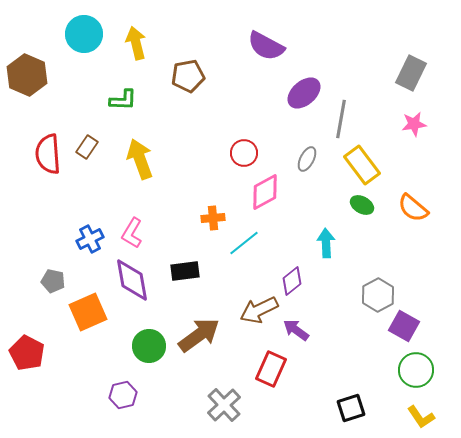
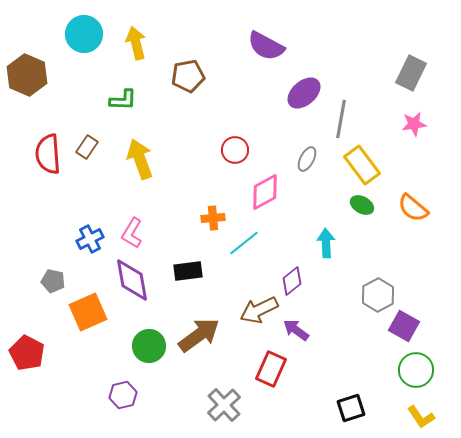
red circle at (244, 153): moved 9 px left, 3 px up
black rectangle at (185, 271): moved 3 px right
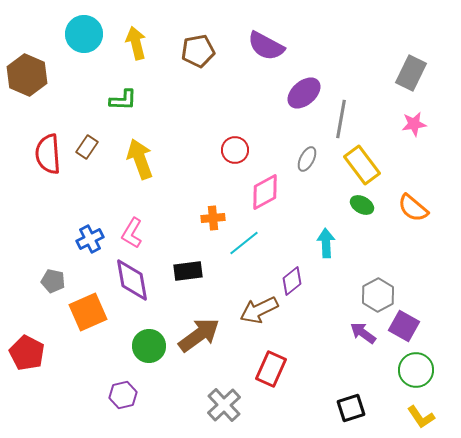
brown pentagon at (188, 76): moved 10 px right, 25 px up
purple arrow at (296, 330): moved 67 px right, 3 px down
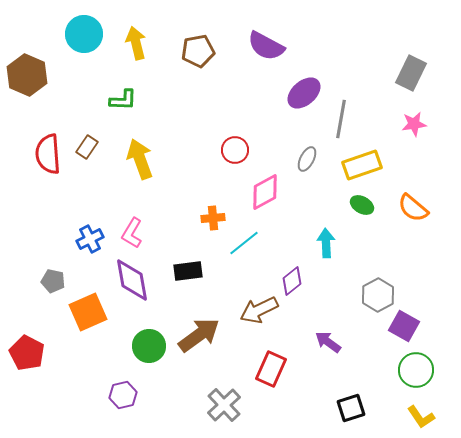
yellow rectangle at (362, 165): rotated 72 degrees counterclockwise
purple arrow at (363, 333): moved 35 px left, 9 px down
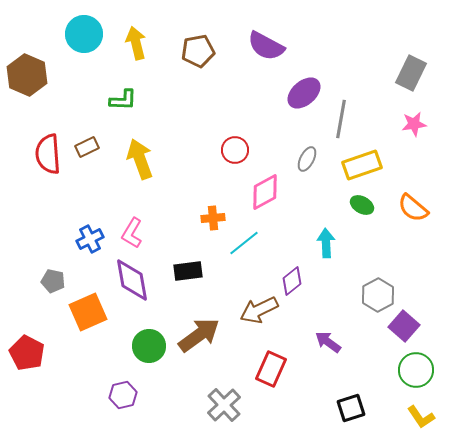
brown rectangle at (87, 147): rotated 30 degrees clockwise
purple square at (404, 326): rotated 12 degrees clockwise
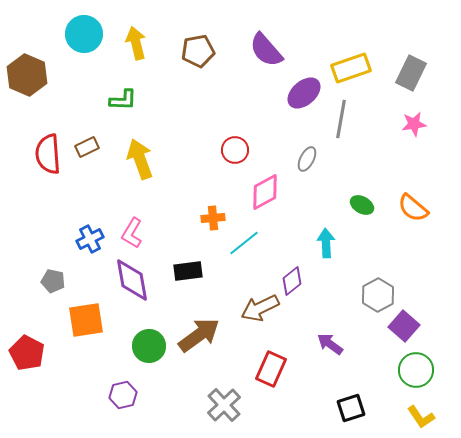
purple semicircle at (266, 46): moved 4 px down; rotated 21 degrees clockwise
yellow rectangle at (362, 165): moved 11 px left, 97 px up
brown arrow at (259, 310): moved 1 px right, 2 px up
orange square at (88, 312): moved 2 px left, 8 px down; rotated 15 degrees clockwise
purple arrow at (328, 342): moved 2 px right, 2 px down
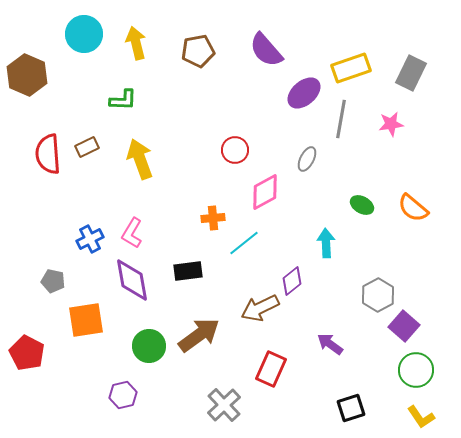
pink star at (414, 124): moved 23 px left
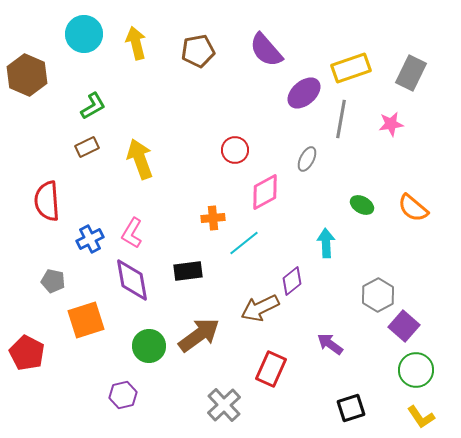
green L-shape at (123, 100): moved 30 px left, 6 px down; rotated 32 degrees counterclockwise
red semicircle at (48, 154): moved 1 px left, 47 px down
orange square at (86, 320): rotated 9 degrees counterclockwise
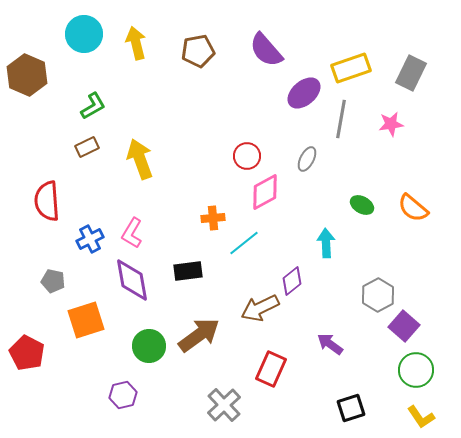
red circle at (235, 150): moved 12 px right, 6 px down
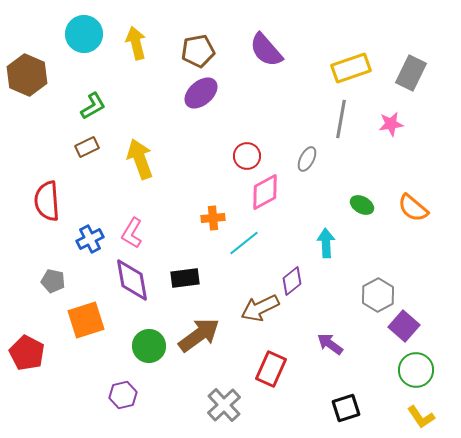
purple ellipse at (304, 93): moved 103 px left
black rectangle at (188, 271): moved 3 px left, 7 px down
black square at (351, 408): moved 5 px left
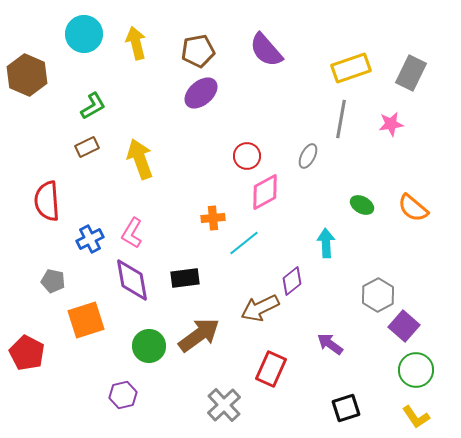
gray ellipse at (307, 159): moved 1 px right, 3 px up
yellow L-shape at (421, 417): moved 5 px left
